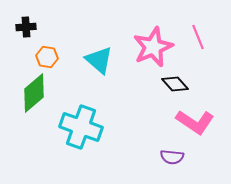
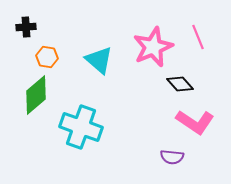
black diamond: moved 5 px right
green diamond: moved 2 px right, 2 px down
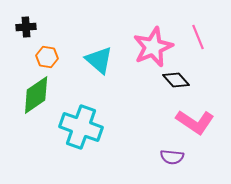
black diamond: moved 4 px left, 4 px up
green diamond: rotated 6 degrees clockwise
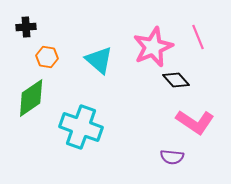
green diamond: moved 5 px left, 3 px down
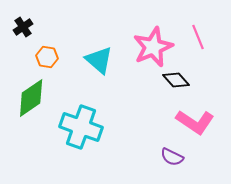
black cross: moved 3 px left; rotated 30 degrees counterclockwise
purple semicircle: rotated 20 degrees clockwise
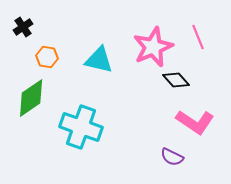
cyan triangle: rotated 28 degrees counterclockwise
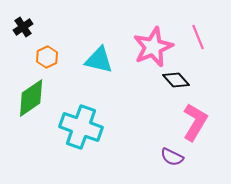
orange hexagon: rotated 25 degrees clockwise
pink L-shape: rotated 93 degrees counterclockwise
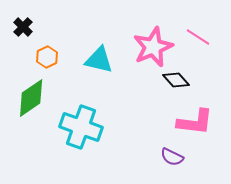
black cross: rotated 12 degrees counterclockwise
pink line: rotated 35 degrees counterclockwise
pink L-shape: rotated 66 degrees clockwise
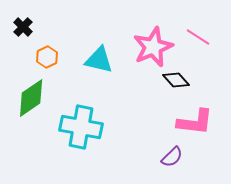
cyan cross: rotated 9 degrees counterclockwise
purple semicircle: rotated 70 degrees counterclockwise
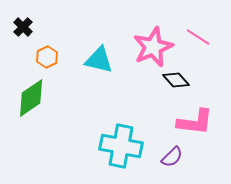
cyan cross: moved 40 px right, 19 px down
